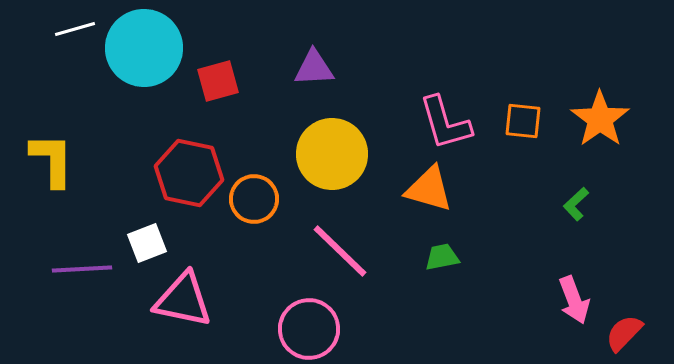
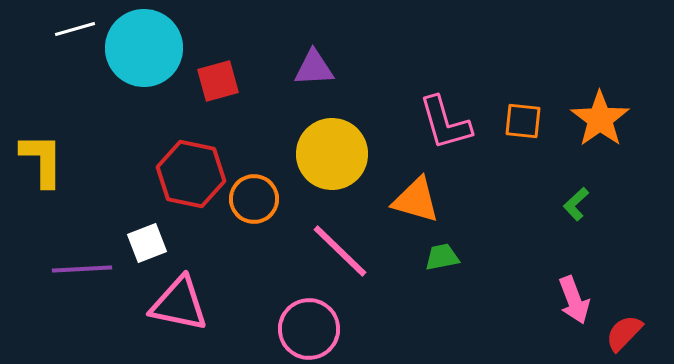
yellow L-shape: moved 10 px left
red hexagon: moved 2 px right, 1 px down
orange triangle: moved 13 px left, 11 px down
pink triangle: moved 4 px left, 4 px down
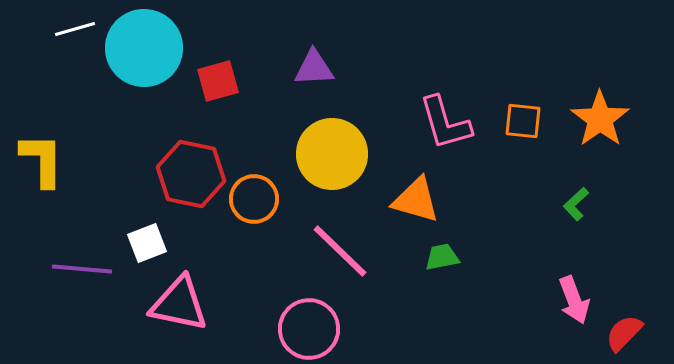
purple line: rotated 8 degrees clockwise
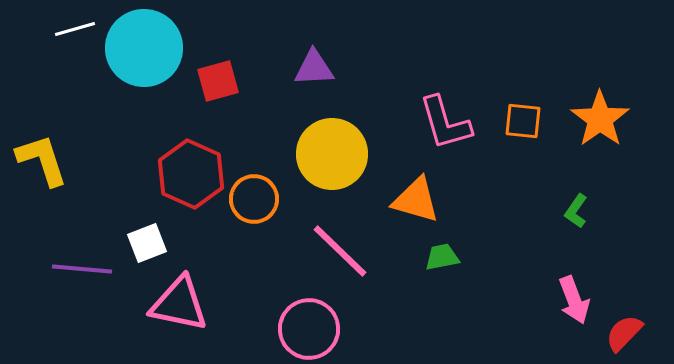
yellow L-shape: rotated 18 degrees counterclockwise
red hexagon: rotated 12 degrees clockwise
green L-shape: moved 7 px down; rotated 12 degrees counterclockwise
